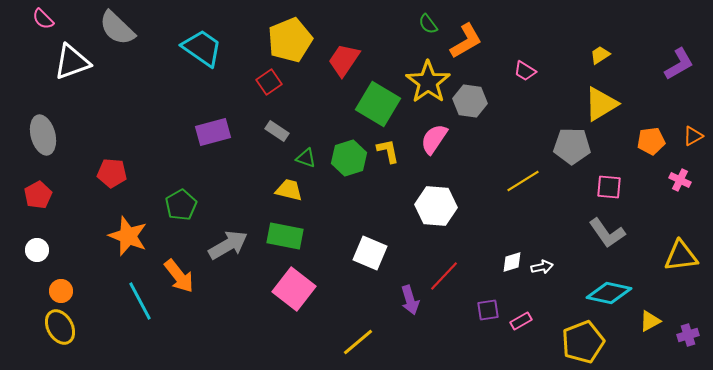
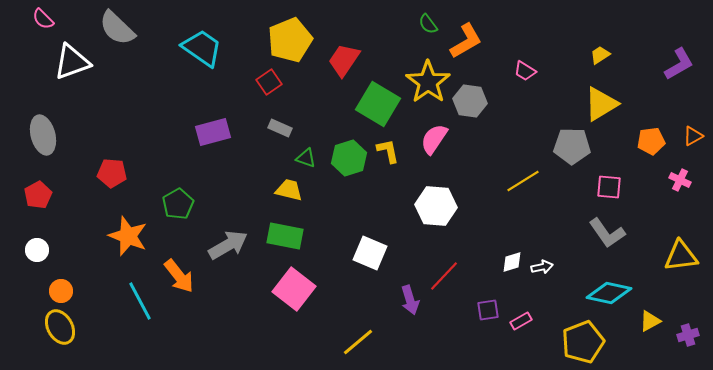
gray rectangle at (277, 131): moved 3 px right, 3 px up; rotated 10 degrees counterclockwise
green pentagon at (181, 205): moved 3 px left, 1 px up
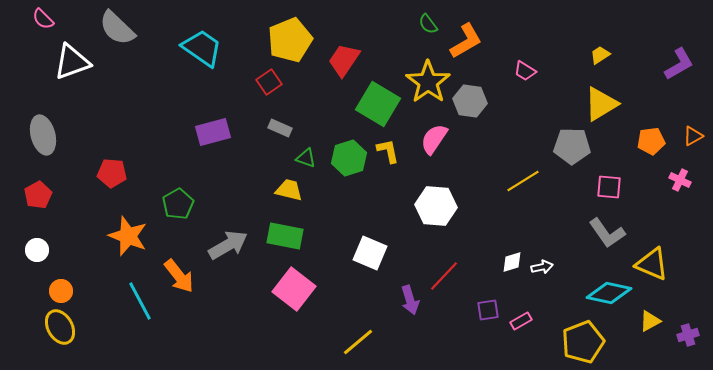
yellow triangle at (681, 256): moved 29 px left, 8 px down; rotated 30 degrees clockwise
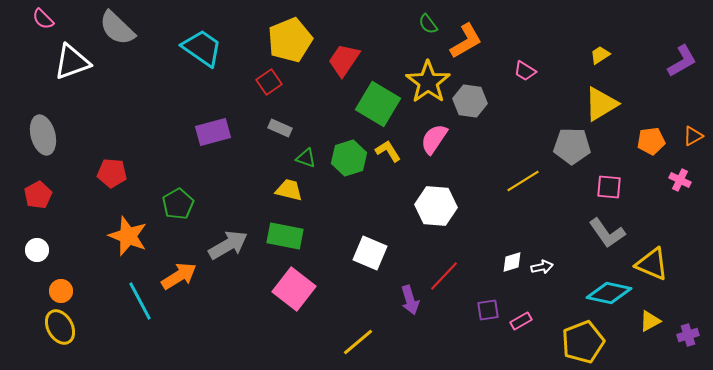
purple L-shape at (679, 64): moved 3 px right, 3 px up
yellow L-shape at (388, 151): rotated 20 degrees counterclockwise
orange arrow at (179, 276): rotated 84 degrees counterclockwise
